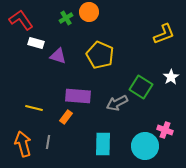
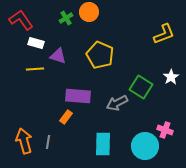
yellow line: moved 1 px right, 39 px up; rotated 18 degrees counterclockwise
orange arrow: moved 1 px right, 3 px up
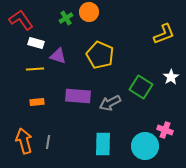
gray arrow: moved 7 px left
orange rectangle: moved 29 px left, 15 px up; rotated 48 degrees clockwise
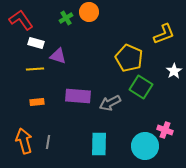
yellow pentagon: moved 29 px right, 3 px down
white star: moved 3 px right, 6 px up
cyan rectangle: moved 4 px left
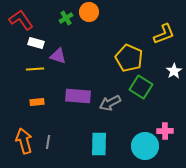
pink cross: moved 1 px down; rotated 21 degrees counterclockwise
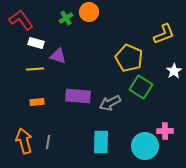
cyan rectangle: moved 2 px right, 2 px up
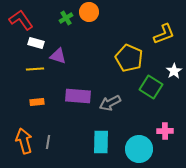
green square: moved 10 px right
cyan circle: moved 6 px left, 3 px down
